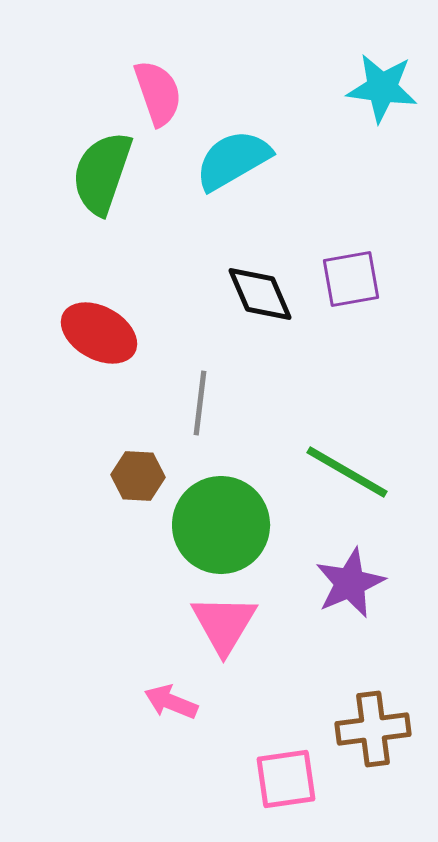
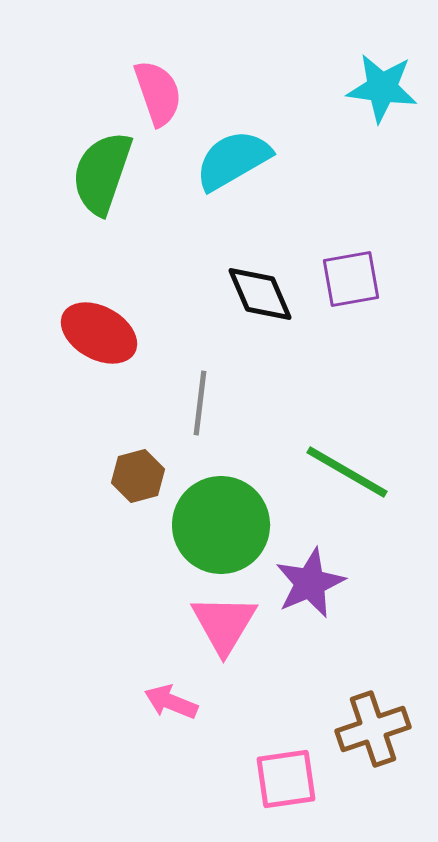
brown hexagon: rotated 18 degrees counterclockwise
purple star: moved 40 px left
brown cross: rotated 12 degrees counterclockwise
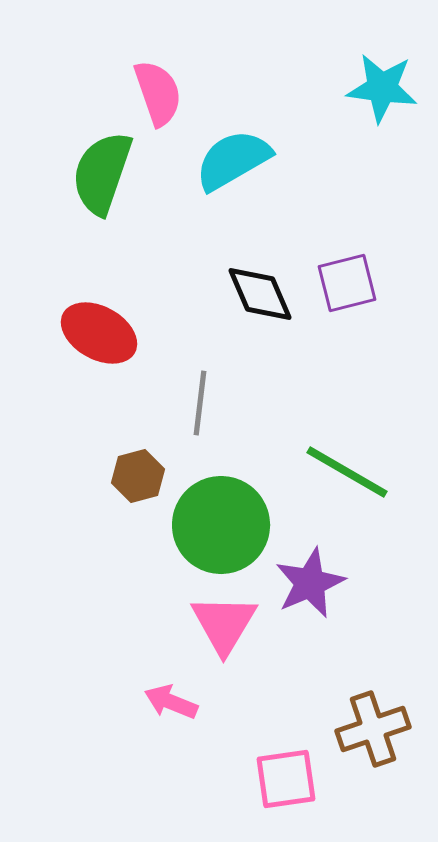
purple square: moved 4 px left, 4 px down; rotated 4 degrees counterclockwise
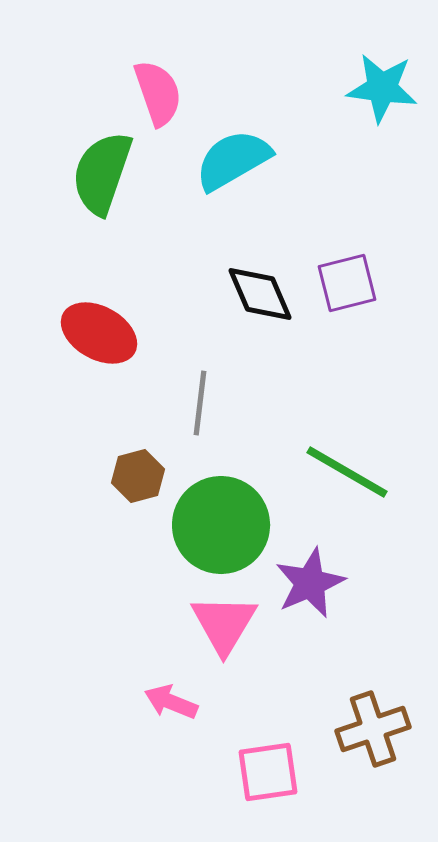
pink square: moved 18 px left, 7 px up
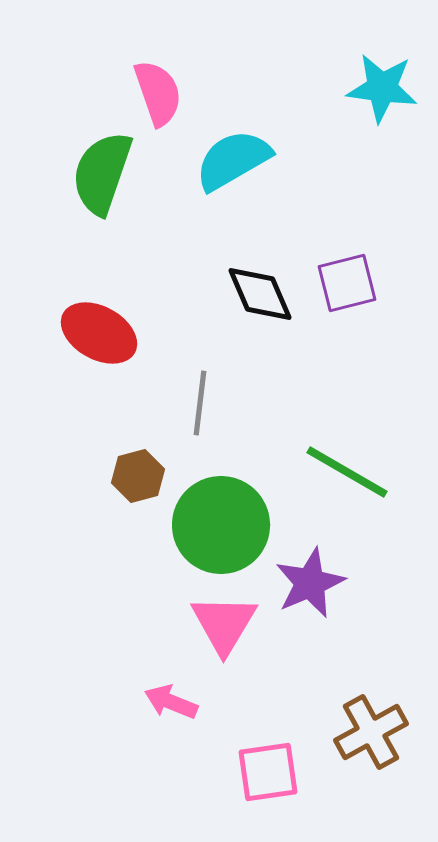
brown cross: moved 2 px left, 3 px down; rotated 10 degrees counterclockwise
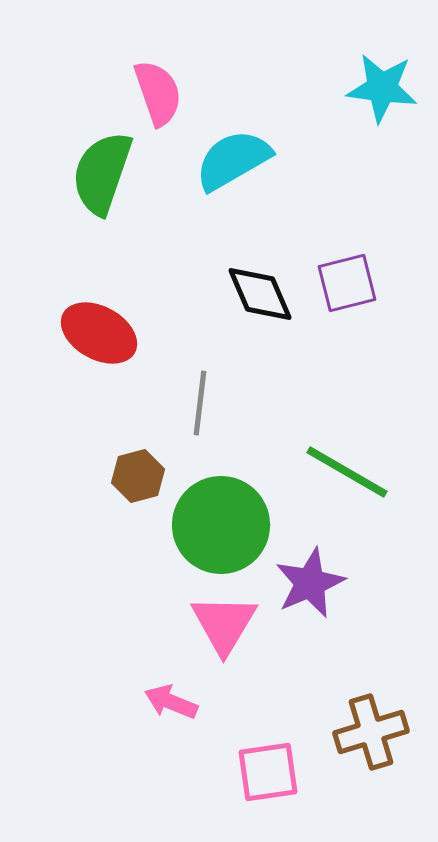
brown cross: rotated 12 degrees clockwise
